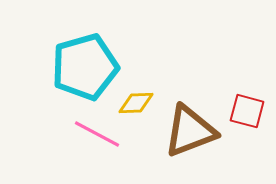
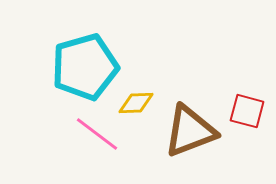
pink line: rotated 9 degrees clockwise
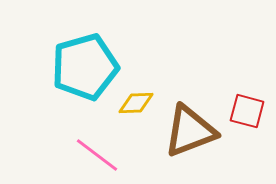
pink line: moved 21 px down
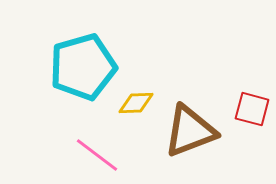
cyan pentagon: moved 2 px left
red square: moved 5 px right, 2 px up
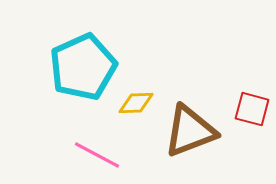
cyan pentagon: rotated 8 degrees counterclockwise
pink line: rotated 9 degrees counterclockwise
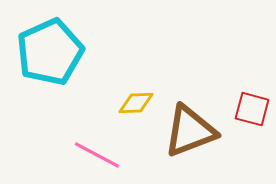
cyan pentagon: moved 33 px left, 15 px up
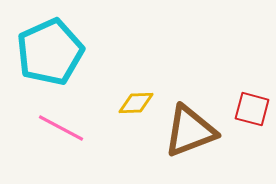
pink line: moved 36 px left, 27 px up
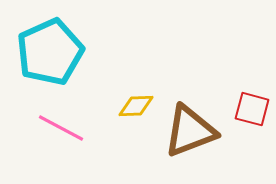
yellow diamond: moved 3 px down
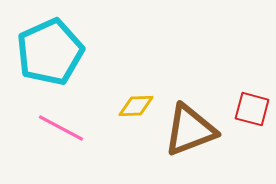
brown triangle: moved 1 px up
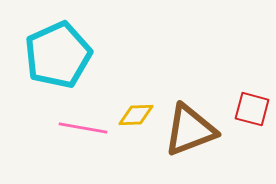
cyan pentagon: moved 8 px right, 3 px down
yellow diamond: moved 9 px down
pink line: moved 22 px right; rotated 18 degrees counterclockwise
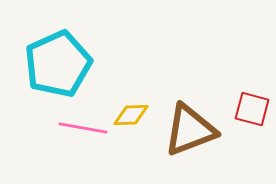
cyan pentagon: moved 9 px down
yellow diamond: moved 5 px left
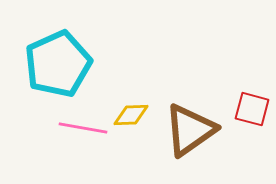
brown triangle: rotated 14 degrees counterclockwise
